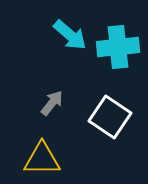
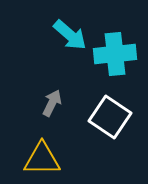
cyan cross: moved 3 px left, 7 px down
gray arrow: rotated 12 degrees counterclockwise
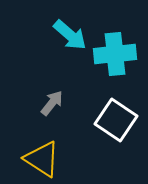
gray arrow: rotated 12 degrees clockwise
white square: moved 6 px right, 3 px down
yellow triangle: rotated 33 degrees clockwise
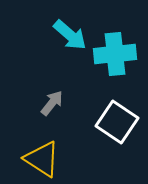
white square: moved 1 px right, 2 px down
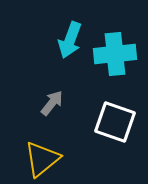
cyan arrow: moved 5 px down; rotated 69 degrees clockwise
white square: moved 2 px left; rotated 15 degrees counterclockwise
yellow triangle: rotated 48 degrees clockwise
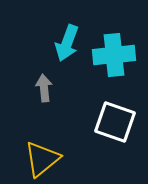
cyan arrow: moved 3 px left, 3 px down
cyan cross: moved 1 px left, 1 px down
gray arrow: moved 8 px left, 15 px up; rotated 44 degrees counterclockwise
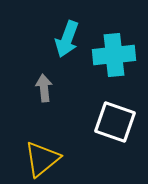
cyan arrow: moved 4 px up
